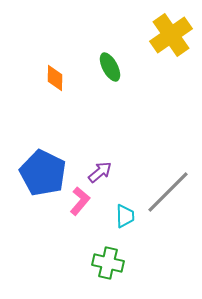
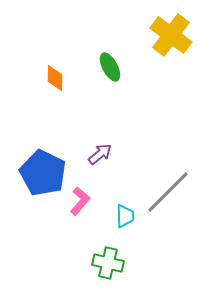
yellow cross: rotated 18 degrees counterclockwise
purple arrow: moved 18 px up
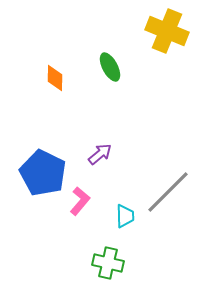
yellow cross: moved 4 px left, 4 px up; rotated 15 degrees counterclockwise
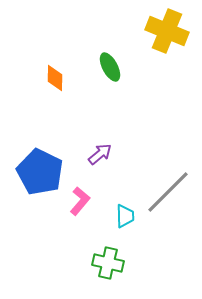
blue pentagon: moved 3 px left, 1 px up
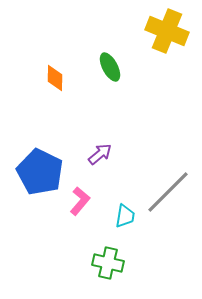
cyan trapezoid: rotated 10 degrees clockwise
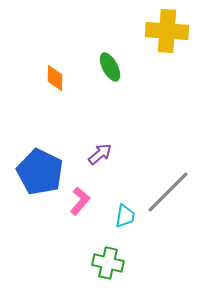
yellow cross: rotated 18 degrees counterclockwise
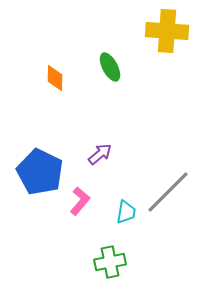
cyan trapezoid: moved 1 px right, 4 px up
green cross: moved 2 px right, 1 px up; rotated 24 degrees counterclockwise
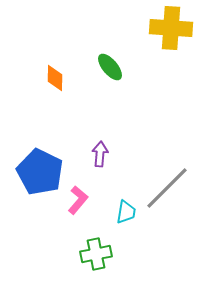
yellow cross: moved 4 px right, 3 px up
green ellipse: rotated 12 degrees counterclockwise
purple arrow: rotated 45 degrees counterclockwise
gray line: moved 1 px left, 4 px up
pink L-shape: moved 2 px left, 1 px up
green cross: moved 14 px left, 8 px up
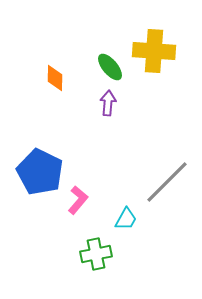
yellow cross: moved 17 px left, 23 px down
purple arrow: moved 8 px right, 51 px up
gray line: moved 6 px up
cyan trapezoid: moved 7 px down; rotated 20 degrees clockwise
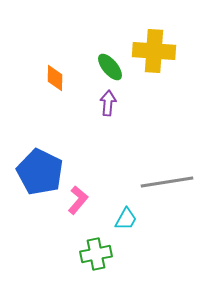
gray line: rotated 36 degrees clockwise
